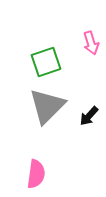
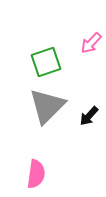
pink arrow: rotated 60 degrees clockwise
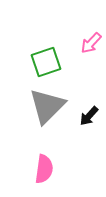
pink semicircle: moved 8 px right, 5 px up
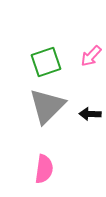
pink arrow: moved 13 px down
black arrow: moved 1 px right, 2 px up; rotated 50 degrees clockwise
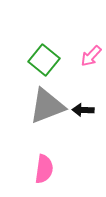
green square: moved 2 px left, 2 px up; rotated 32 degrees counterclockwise
gray triangle: rotated 24 degrees clockwise
black arrow: moved 7 px left, 4 px up
